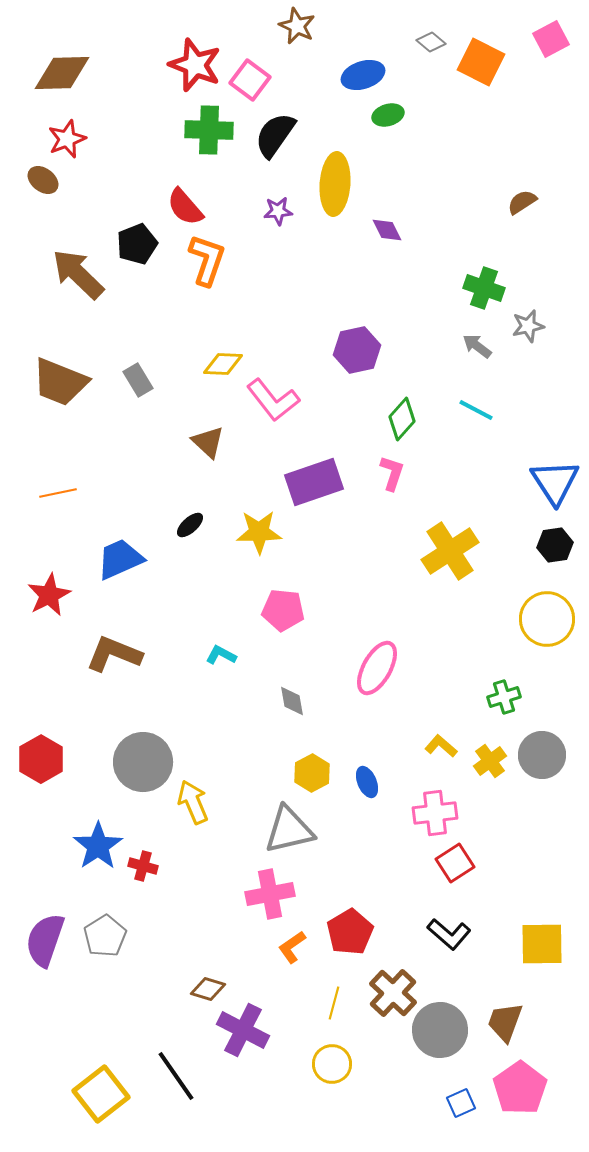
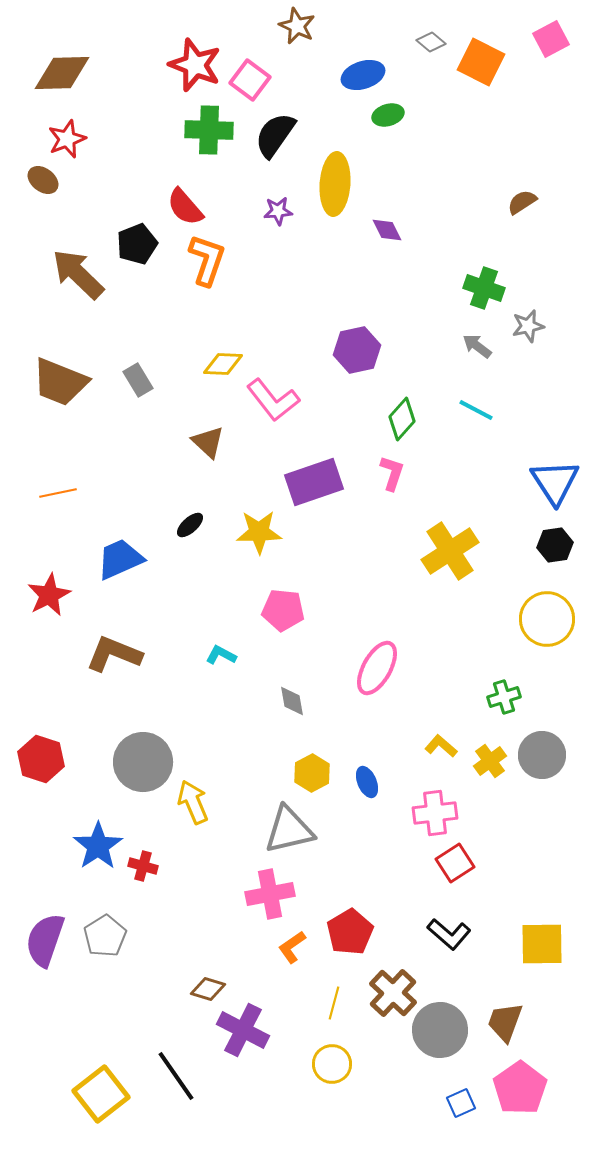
red hexagon at (41, 759): rotated 12 degrees counterclockwise
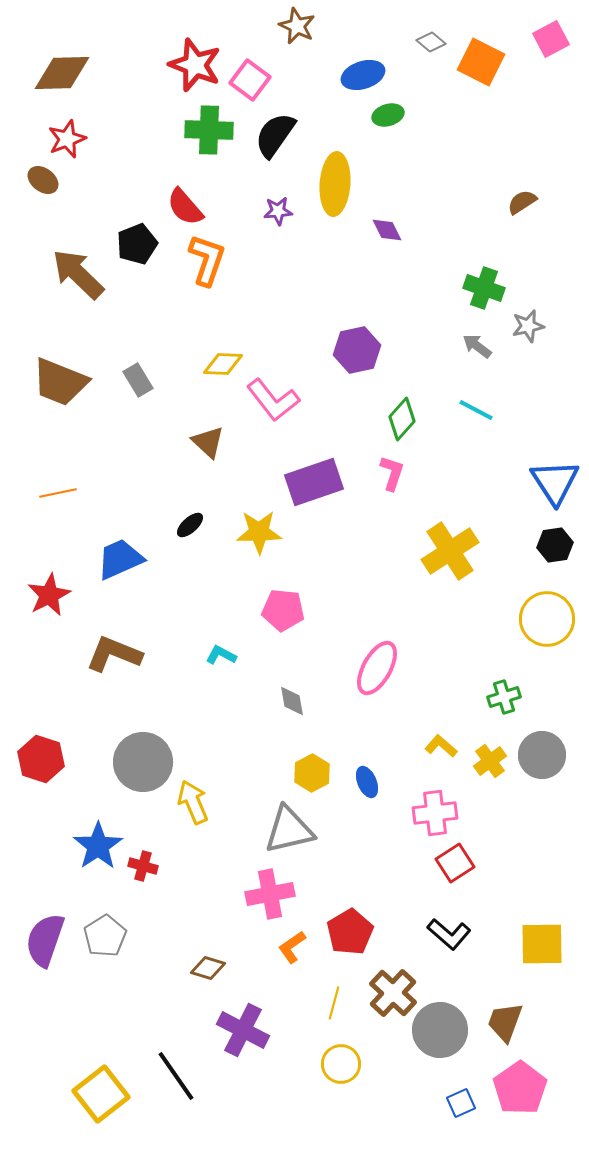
brown diamond at (208, 989): moved 21 px up
yellow circle at (332, 1064): moved 9 px right
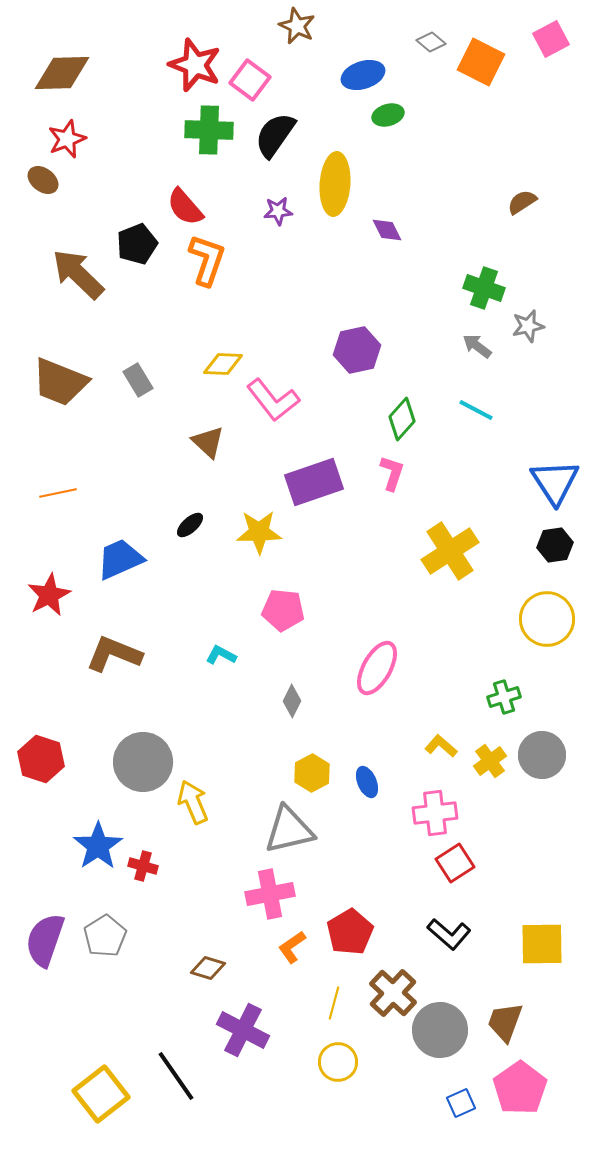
gray diamond at (292, 701): rotated 36 degrees clockwise
yellow circle at (341, 1064): moved 3 px left, 2 px up
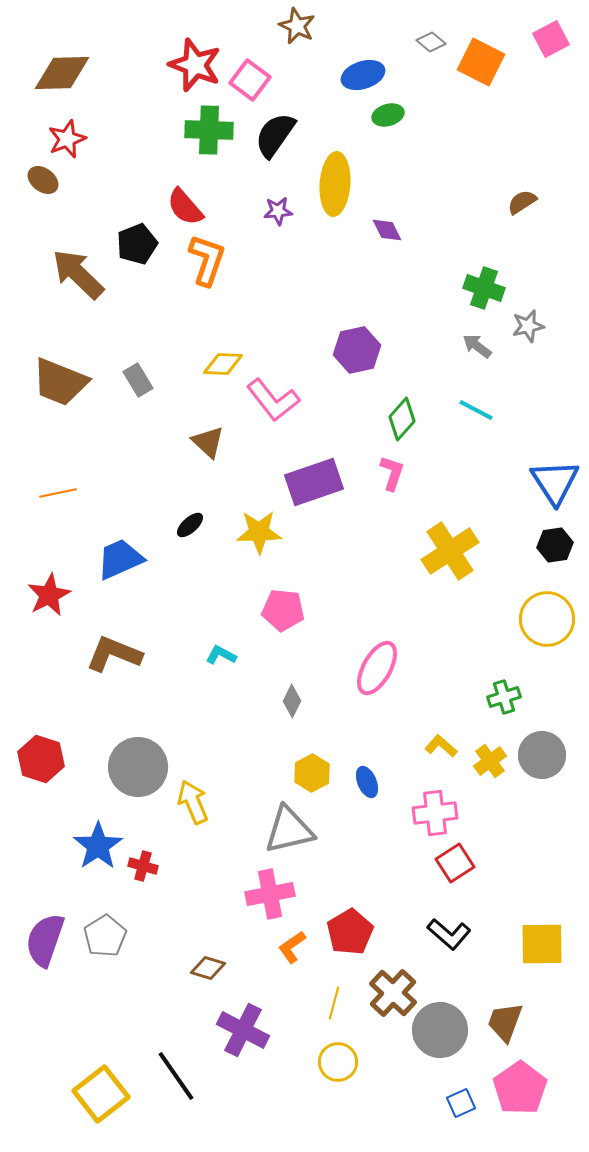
gray circle at (143, 762): moved 5 px left, 5 px down
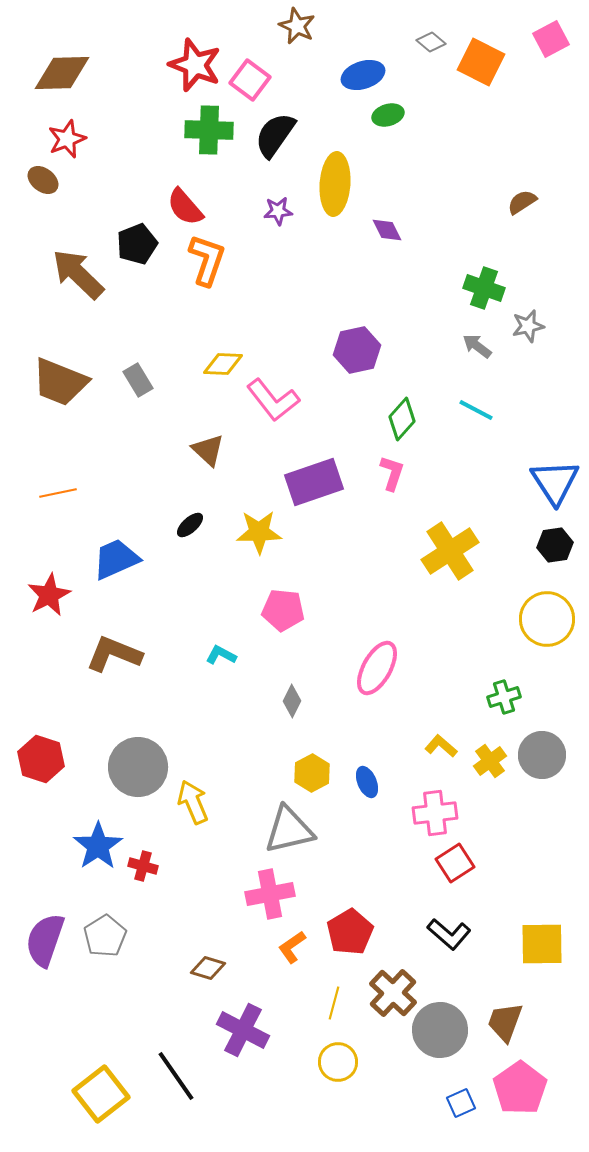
brown triangle at (208, 442): moved 8 px down
blue trapezoid at (120, 559): moved 4 px left
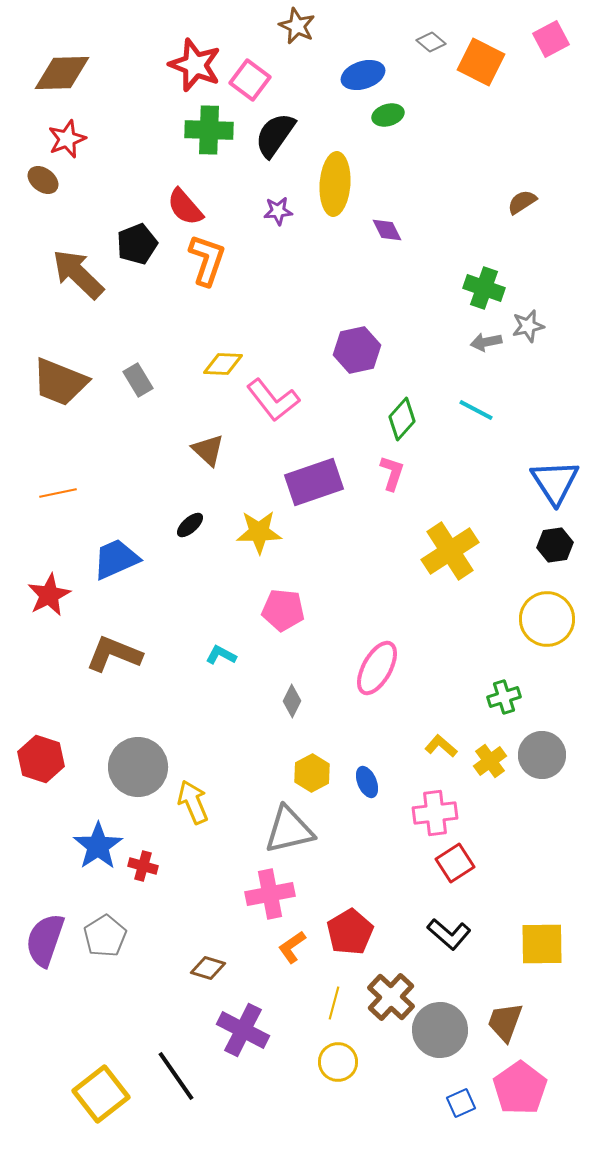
gray arrow at (477, 346): moved 9 px right, 4 px up; rotated 48 degrees counterclockwise
brown cross at (393, 993): moved 2 px left, 4 px down
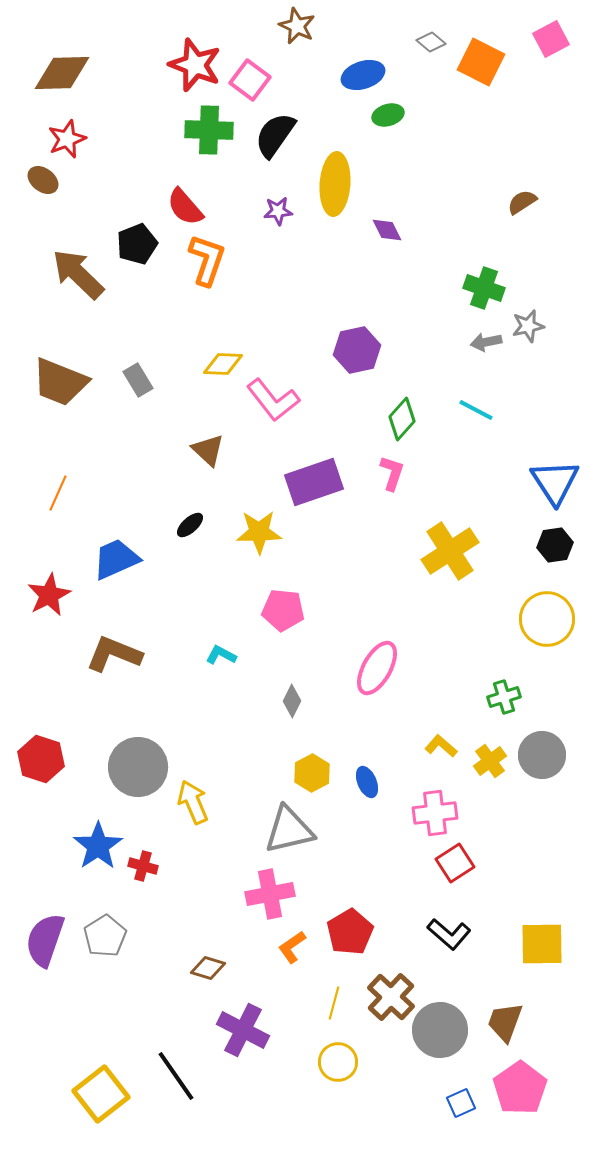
orange line at (58, 493): rotated 54 degrees counterclockwise
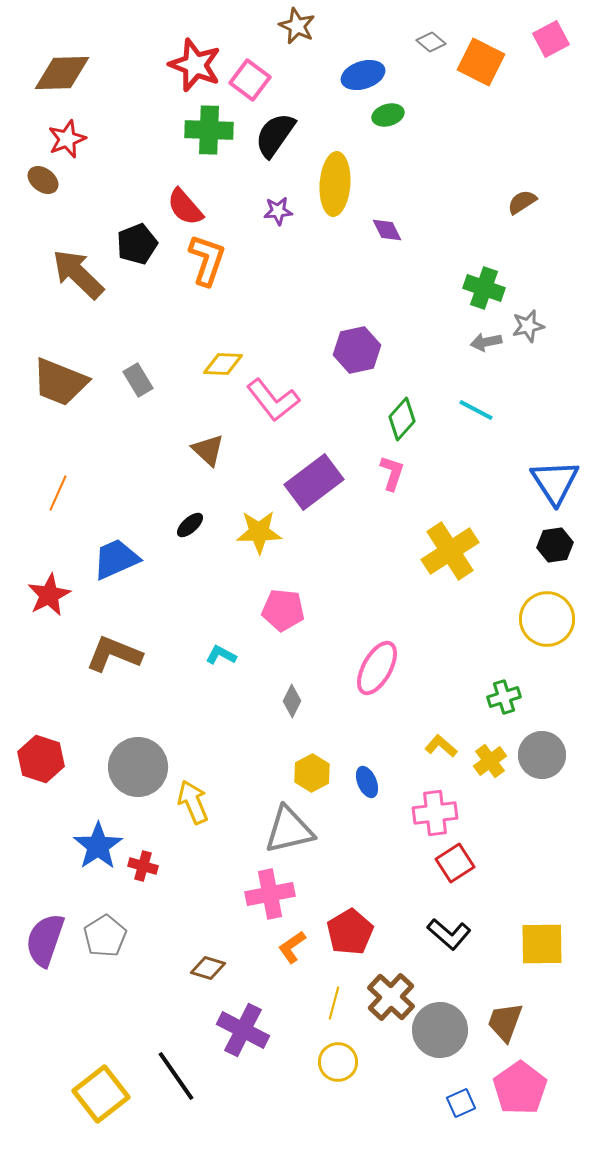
purple rectangle at (314, 482): rotated 18 degrees counterclockwise
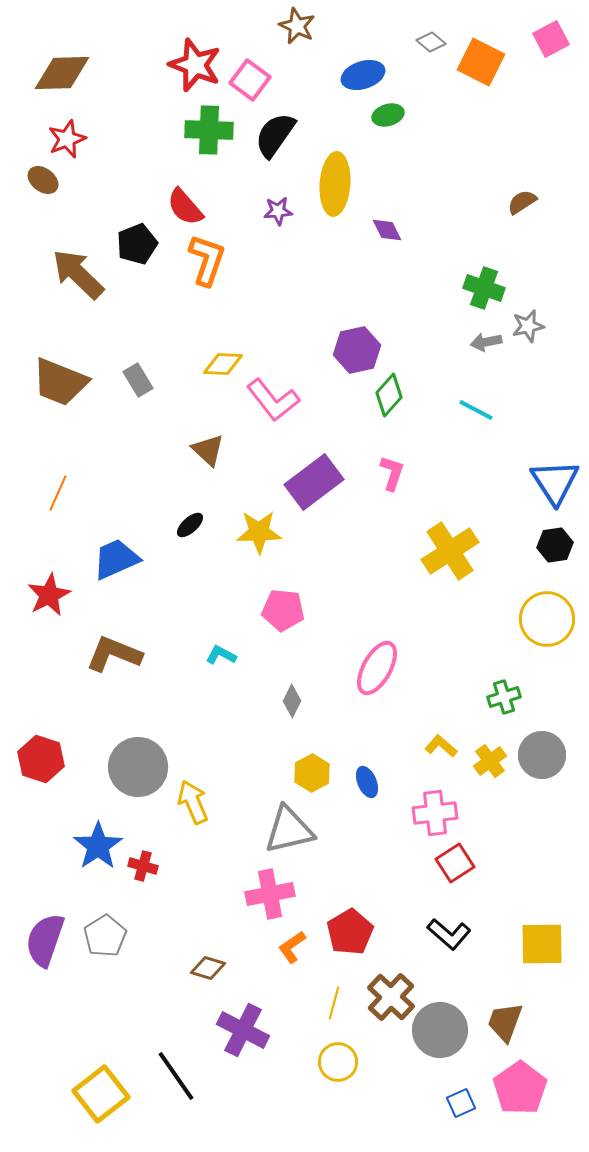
green diamond at (402, 419): moved 13 px left, 24 px up
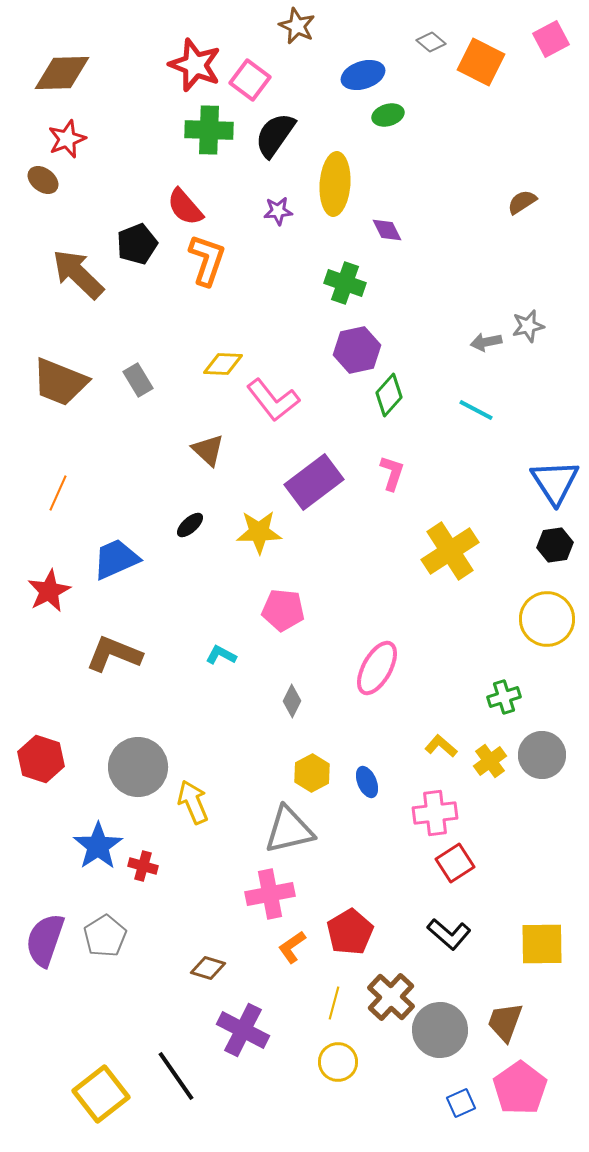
green cross at (484, 288): moved 139 px left, 5 px up
red star at (49, 595): moved 4 px up
